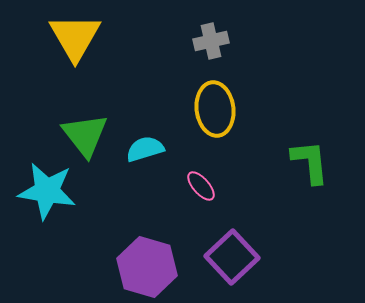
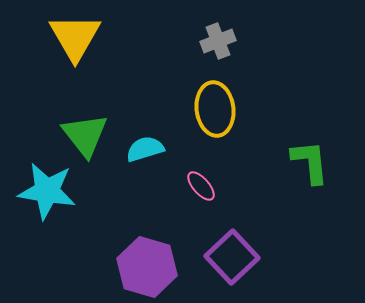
gray cross: moved 7 px right; rotated 8 degrees counterclockwise
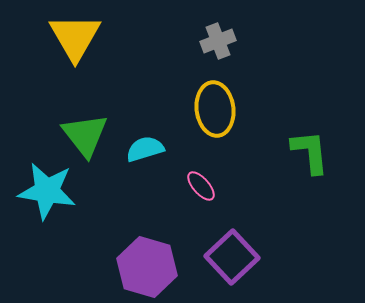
green L-shape: moved 10 px up
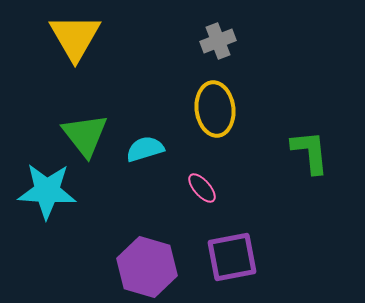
pink ellipse: moved 1 px right, 2 px down
cyan star: rotated 6 degrees counterclockwise
purple square: rotated 32 degrees clockwise
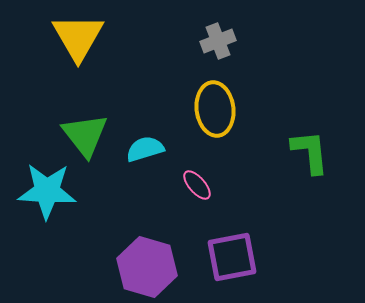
yellow triangle: moved 3 px right
pink ellipse: moved 5 px left, 3 px up
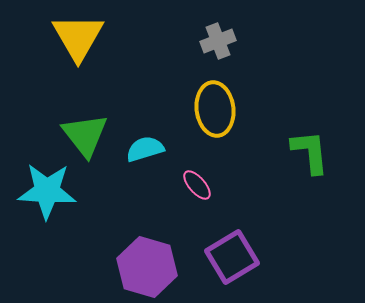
purple square: rotated 20 degrees counterclockwise
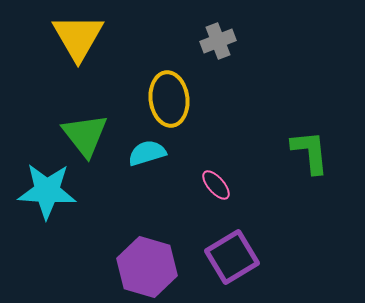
yellow ellipse: moved 46 px left, 10 px up
cyan semicircle: moved 2 px right, 4 px down
pink ellipse: moved 19 px right
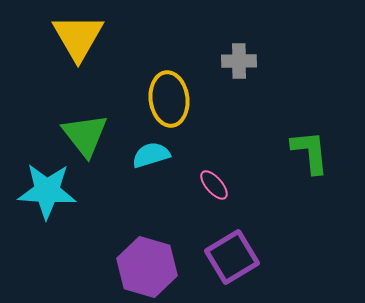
gray cross: moved 21 px right, 20 px down; rotated 20 degrees clockwise
cyan semicircle: moved 4 px right, 2 px down
pink ellipse: moved 2 px left
